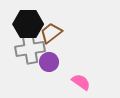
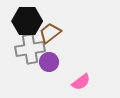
black hexagon: moved 1 px left, 3 px up
brown trapezoid: moved 1 px left
pink semicircle: rotated 108 degrees clockwise
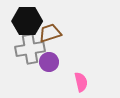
brown trapezoid: rotated 20 degrees clockwise
pink semicircle: rotated 66 degrees counterclockwise
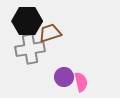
purple circle: moved 15 px right, 15 px down
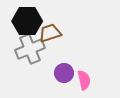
gray cross: rotated 12 degrees counterclockwise
purple circle: moved 4 px up
pink semicircle: moved 3 px right, 2 px up
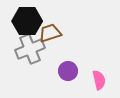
purple circle: moved 4 px right, 2 px up
pink semicircle: moved 15 px right
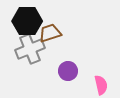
pink semicircle: moved 2 px right, 5 px down
